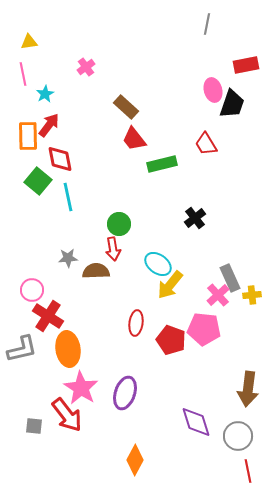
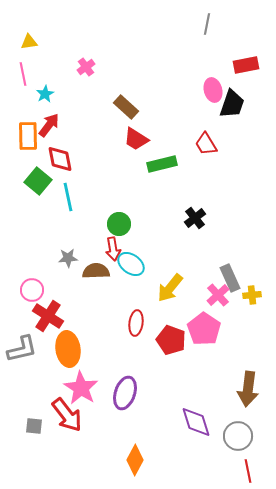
red trapezoid at (134, 139): moved 2 px right; rotated 20 degrees counterclockwise
cyan ellipse at (158, 264): moved 27 px left
yellow arrow at (170, 285): moved 3 px down
pink pentagon at (204, 329): rotated 28 degrees clockwise
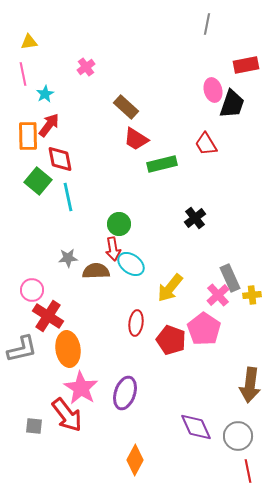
brown arrow at (248, 389): moved 2 px right, 4 px up
purple diamond at (196, 422): moved 5 px down; rotated 8 degrees counterclockwise
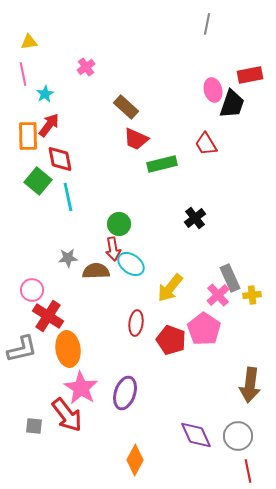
red rectangle at (246, 65): moved 4 px right, 10 px down
red trapezoid at (136, 139): rotated 8 degrees counterclockwise
purple diamond at (196, 427): moved 8 px down
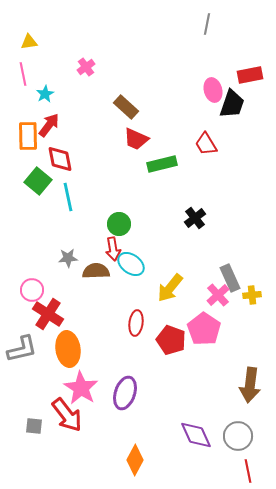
red cross at (48, 316): moved 2 px up
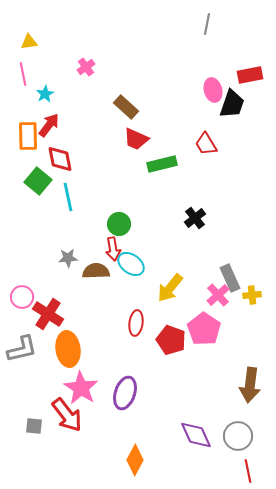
pink circle at (32, 290): moved 10 px left, 7 px down
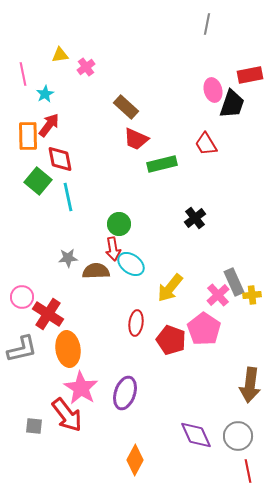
yellow triangle at (29, 42): moved 31 px right, 13 px down
gray rectangle at (230, 278): moved 4 px right, 4 px down
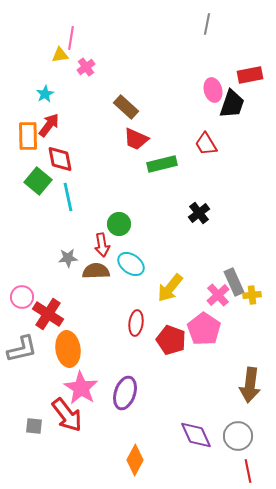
pink line at (23, 74): moved 48 px right, 36 px up; rotated 20 degrees clockwise
black cross at (195, 218): moved 4 px right, 5 px up
red arrow at (113, 249): moved 11 px left, 4 px up
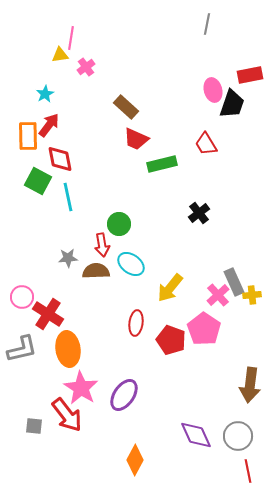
green square at (38, 181): rotated 12 degrees counterclockwise
purple ellipse at (125, 393): moved 1 px left, 2 px down; rotated 16 degrees clockwise
